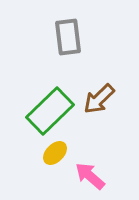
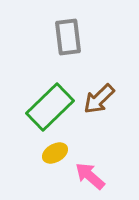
green rectangle: moved 4 px up
yellow ellipse: rotated 15 degrees clockwise
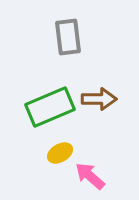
brown arrow: rotated 136 degrees counterclockwise
green rectangle: rotated 21 degrees clockwise
yellow ellipse: moved 5 px right
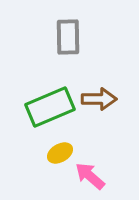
gray rectangle: rotated 6 degrees clockwise
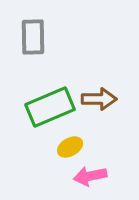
gray rectangle: moved 35 px left
yellow ellipse: moved 10 px right, 6 px up
pink arrow: rotated 52 degrees counterclockwise
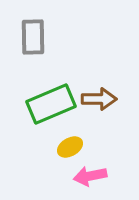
green rectangle: moved 1 px right, 3 px up
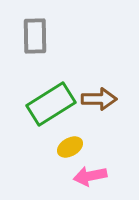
gray rectangle: moved 2 px right, 1 px up
green rectangle: rotated 9 degrees counterclockwise
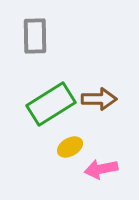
pink arrow: moved 11 px right, 7 px up
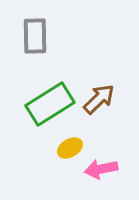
brown arrow: rotated 44 degrees counterclockwise
green rectangle: moved 1 px left
yellow ellipse: moved 1 px down
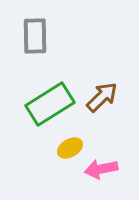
brown arrow: moved 3 px right, 2 px up
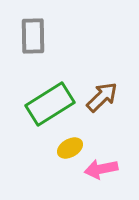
gray rectangle: moved 2 px left
